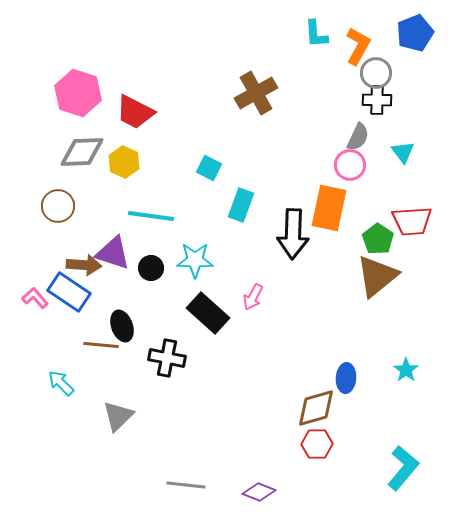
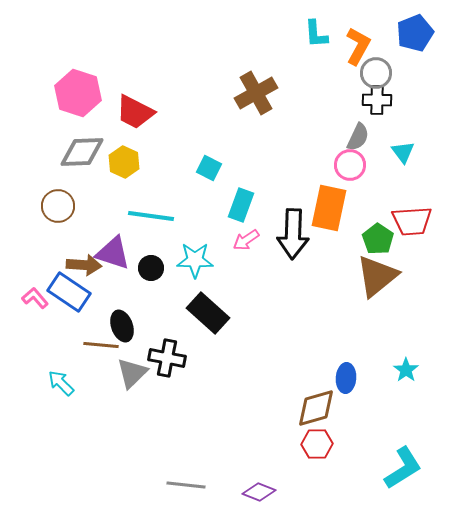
pink arrow at (253, 297): moved 7 px left, 57 px up; rotated 28 degrees clockwise
gray triangle at (118, 416): moved 14 px right, 43 px up
cyan L-shape at (403, 468): rotated 18 degrees clockwise
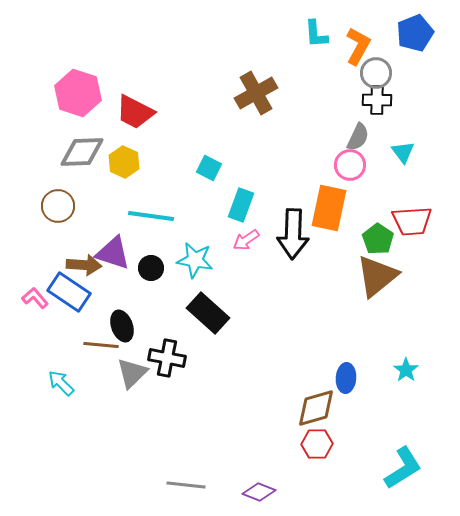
cyan star at (195, 260): rotated 9 degrees clockwise
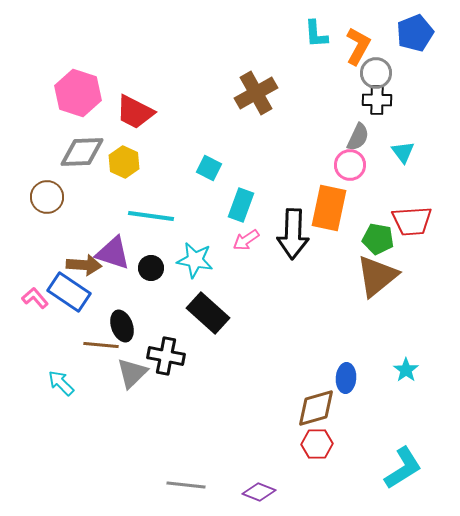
brown circle at (58, 206): moved 11 px left, 9 px up
green pentagon at (378, 239): rotated 24 degrees counterclockwise
black cross at (167, 358): moved 1 px left, 2 px up
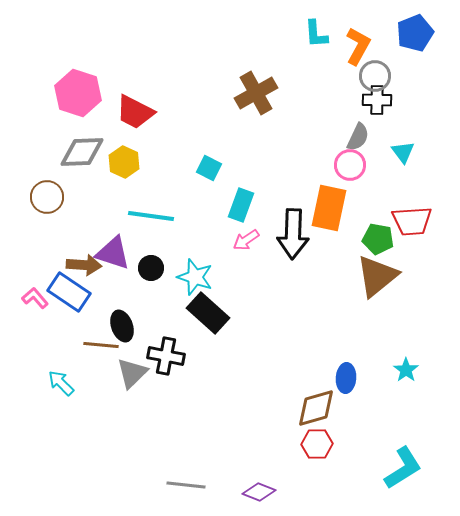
gray circle at (376, 73): moved 1 px left, 3 px down
cyan star at (195, 260): moved 17 px down; rotated 9 degrees clockwise
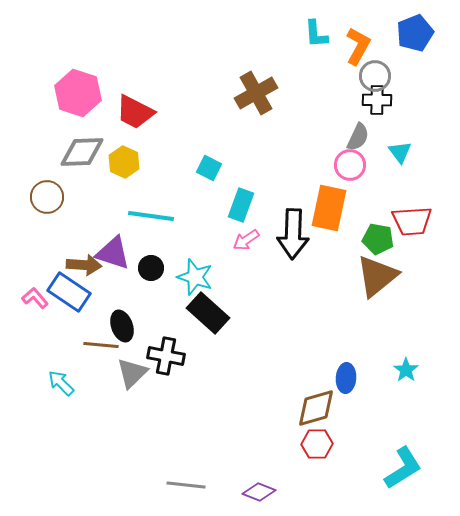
cyan triangle at (403, 152): moved 3 px left
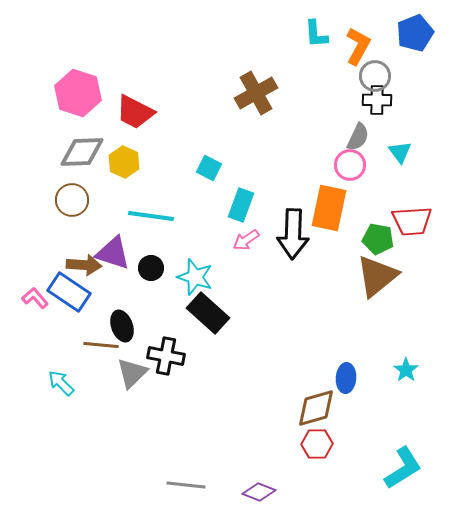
brown circle at (47, 197): moved 25 px right, 3 px down
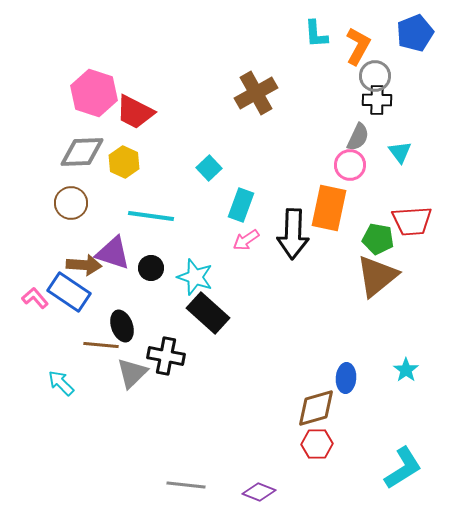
pink hexagon at (78, 93): moved 16 px right
cyan square at (209, 168): rotated 20 degrees clockwise
brown circle at (72, 200): moved 1 px left, 3 px down
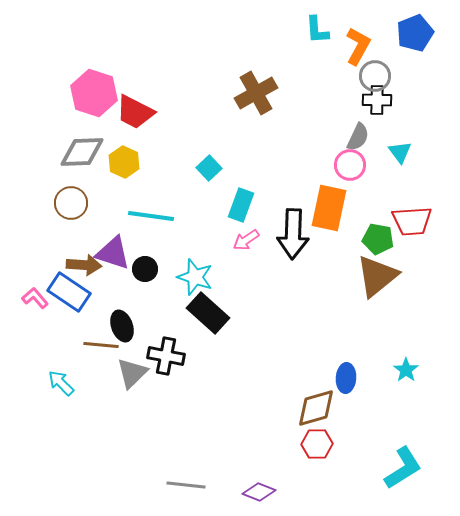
cyan L-shape at (316, 34): moved 1 px right, 4 px up
black circle at (151, 268): moved 6 px left, 1 px down
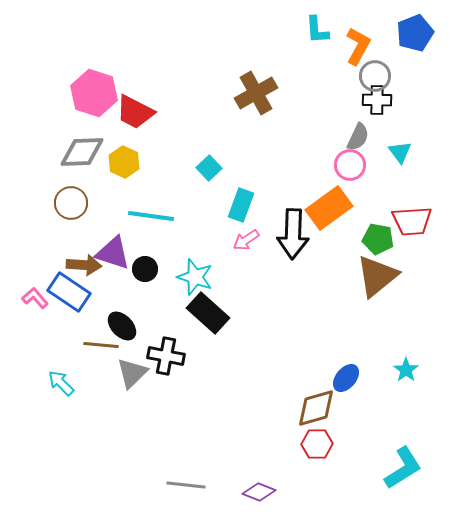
orange rectangle at (329, 208): rotated 42 degrees clockwise
black ellipse at (122, 326): rotated 24 degrees counterclockwise
blue ellipse at (346, 378): rotated 36 degrees clockwise
